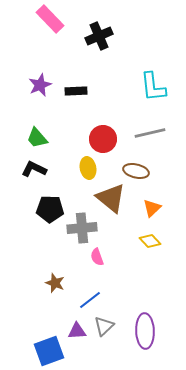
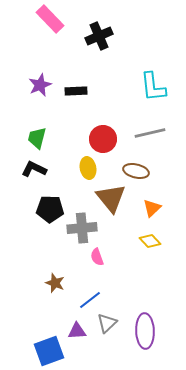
green trapezoid: rotated 55 degrees clockwise
brown triangle: rotated 12 degrees clockwise
gray triangle: moved 3 px right, 3 px up
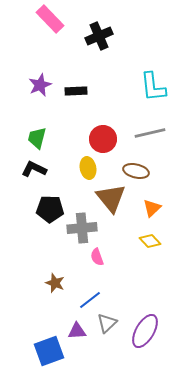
purple ellipse: rotated 32 degrees clockwise
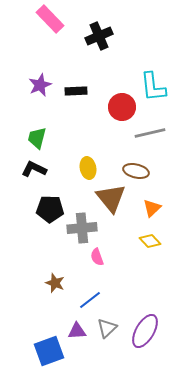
red circle: moved 19 px right, 32 px up
gray triangle: moved 5 px down
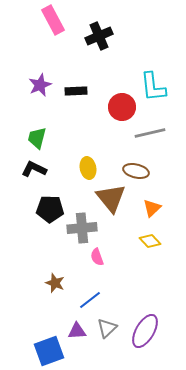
pink rectangle: moved 3 px right, 1 px down; rotated 16 degrees clockwise
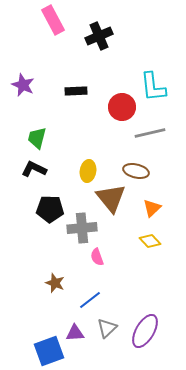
purple star: moved 17 px left; rotated 25 degrees counterclockwise
yellow ellipse: moved 3 px down; rotated 20 degrees clockwise
purple triangle: moved 2 px left, 2 px down
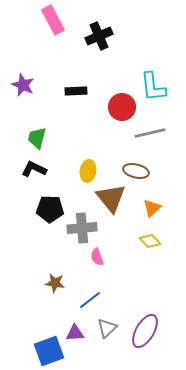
brown star: rotated 12 degrees counterclockwise
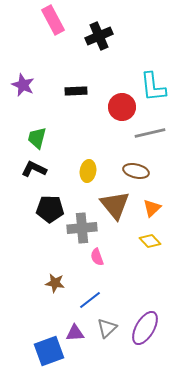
brown triangle: moved 4 px right, 7 px down
purple ellipse: moved 3 px up
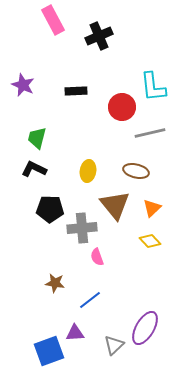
gray triangle: moved 7 px right, 17 px down
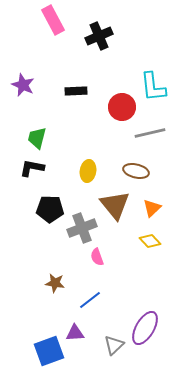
black L-shape: moved 2 px left, 1 px up; rotated 15 degrees counterclockwise
gray cross: rotated 16 degrees counterclockwise
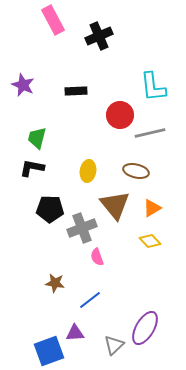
red circle: moved 2 px left, 8 px down
orange triangle: rotated 12 degrees clockwise
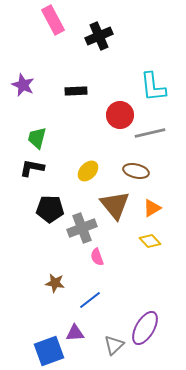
yellow ellipse: rotated 35 degrees clockwise
